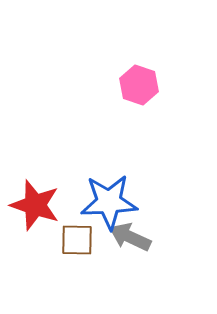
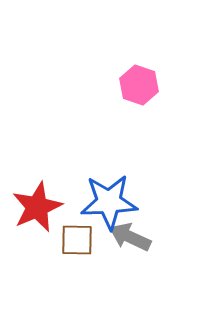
red star: moved 2 px right, 2 px down; rotated 30 degrees clockwise
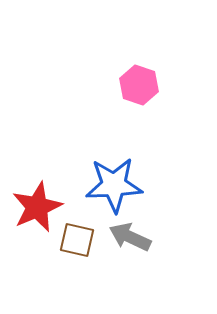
blue star: moved 5 px right, 17 px up
brown square: rotated 12 degrees clockwise
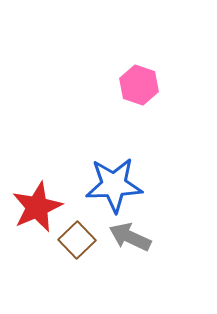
brown square: rotated 33 degrees clockwise
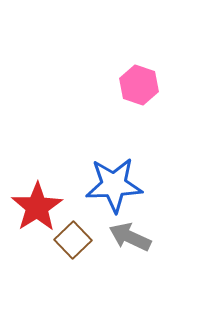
red star: rotated 9 degrees counterclockwise
brown square: moved 4 px left
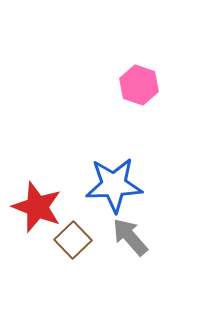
red star: rotated 18 degrees counterclockwise
gray arrow: rotated 24 degrees clockwise
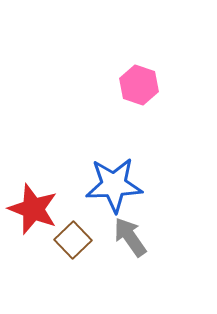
red star: moved 4 px left, 2 px down
gray arrow: rotated 6 degrees clockwise
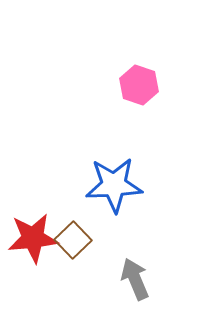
red star: moved 29 px down; rotated 27 degrees counterclockwise
gray arrow: moved 5 px right, 42 px down; rotated 12 degrees clockwise
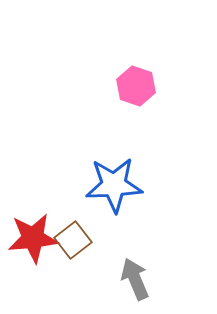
pink hexagon: moved 3 px left, 1 px down
brown square: rotated 6 degrees clockwise
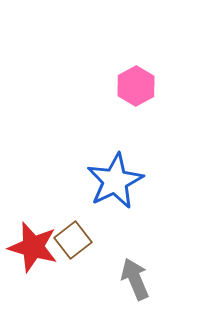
pink hexagon: rotated 12 degrees clockwise
blue star: moved 1 px right, 4 px up; rotated 24 degrees counterclockwise
red star: moved 9 px down; rotated 21 degrees clockwise
